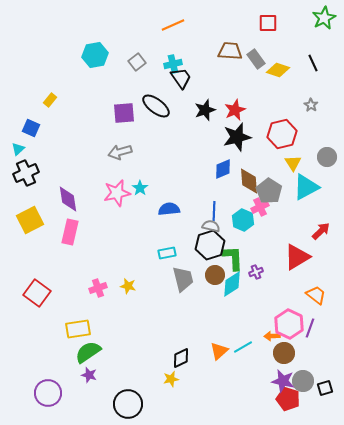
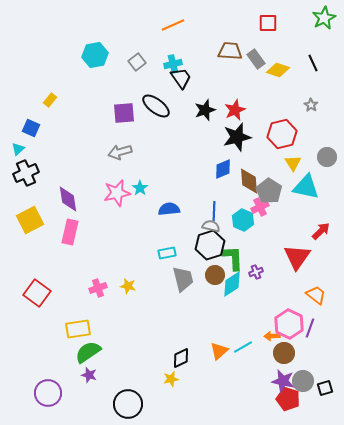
cyan triangle at (306, 187): rotated 40 degrees clockwise
red triangle at (297, 257): rotated 24 degrees counterclockwise
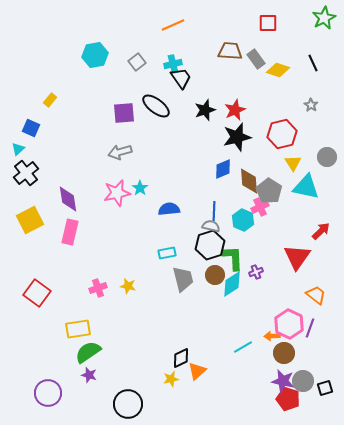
black cross at (26, 173): rotated 15 degrees counterclockwise
orange triangle at (219, 351): moved 22 px left, 20 px down
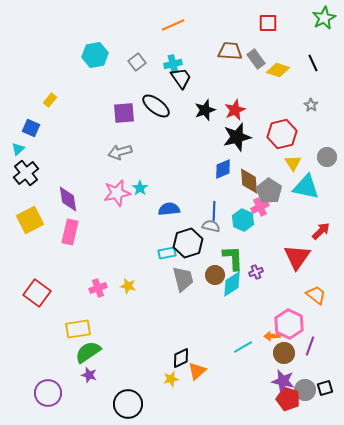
black hexagon at (210, 245): moved 22 px left, 2 px up
purple line at (310, 328): moved 18 px down
gray circle at (303, 381): moved 2 px right, 9 px down
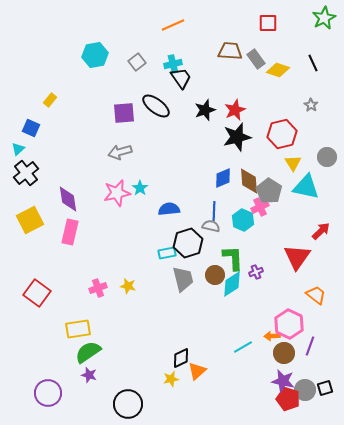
blue diamond at (223, 169): moved 9 px down
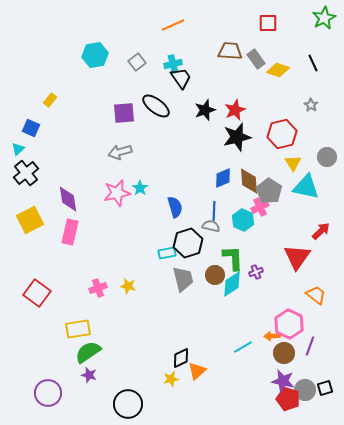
blue semicircle at (169, 209): moved 6 px right, 2 px up; rotated 80 degrees clockwise
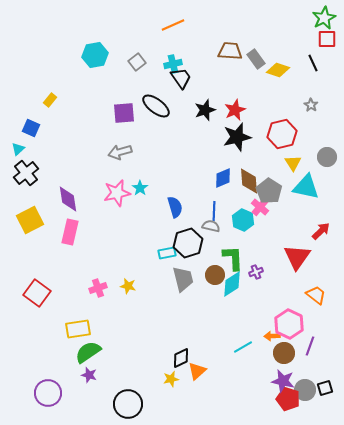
red square at (268, 23): moved 59 px right, 16 px down
pink cross at (260, 207): rotated 24 degrees counterclockwise
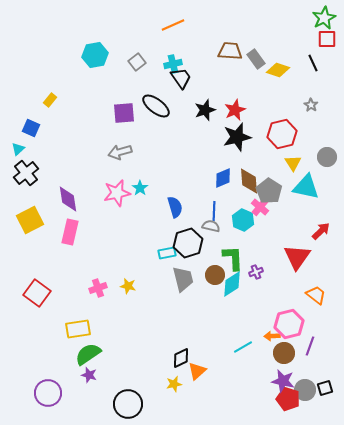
pink hexagon at (289, 324): rotated 20 degrees clockwise
green semicircle at (88, 352): moved 2 px down
yellow star at (171, 379): moved 3 px right, 5 px down
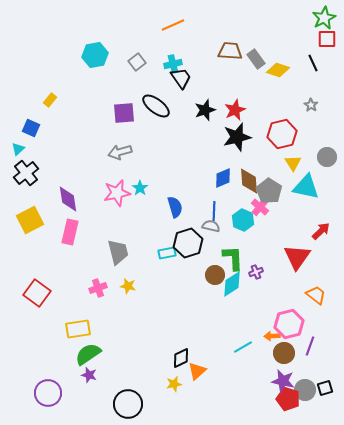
gray trapezoid at (183, 279): moved 65 px left, 27 px up
